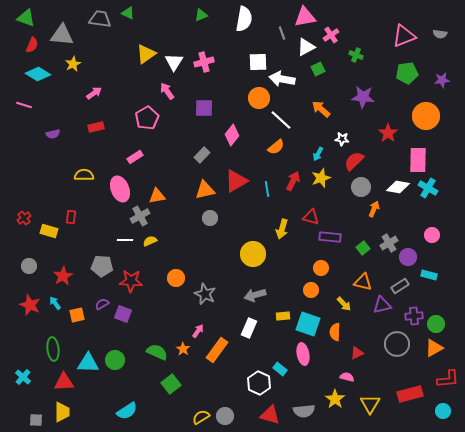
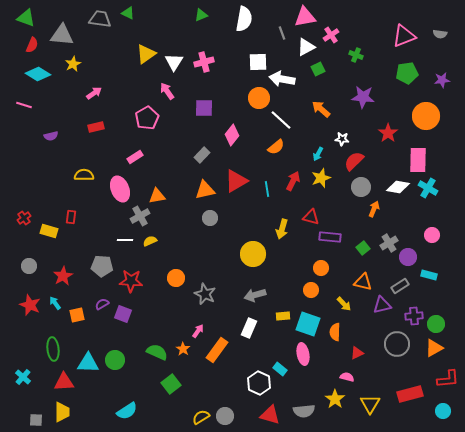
purple semicircle at (53, 134): moved 2 px left, 2 px down
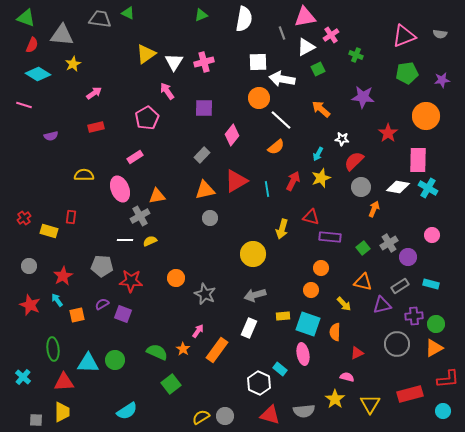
cyan rectangle at (429, 275): moved 2 px right, 9 px down
cyan arrow at (55, 303): moved 2 px right, 3 px up
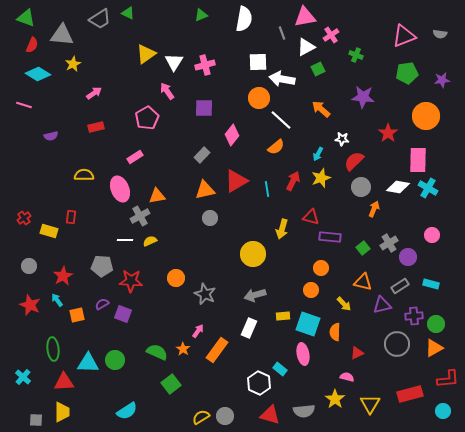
gray trapezoid at (100, 19): rotated 140 degrees clockwise
pink cross at (204, 62): moved 1 px right, 3 px down
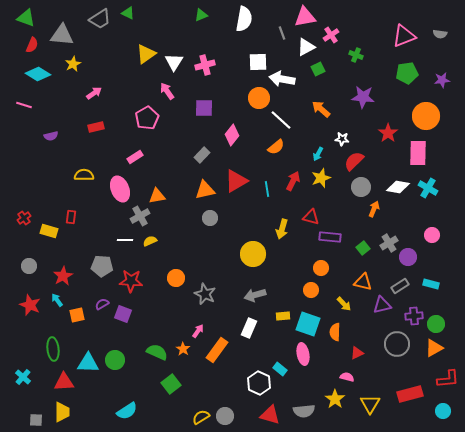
pink rectangle at (418, 160): moved 7 px up
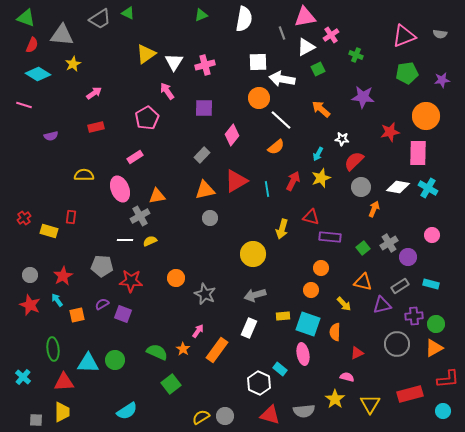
red star at (388, 133): moved 2 px right, 1 px up; rotated 24 degrees clockwise
gray circle at (29, 266): moved 1 px right, 9 px down
